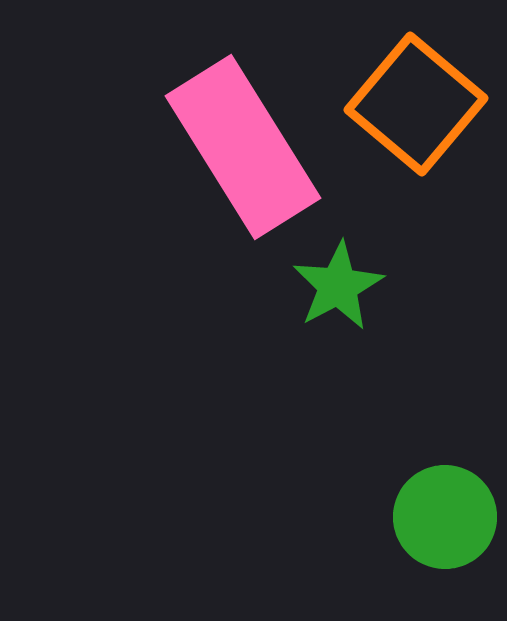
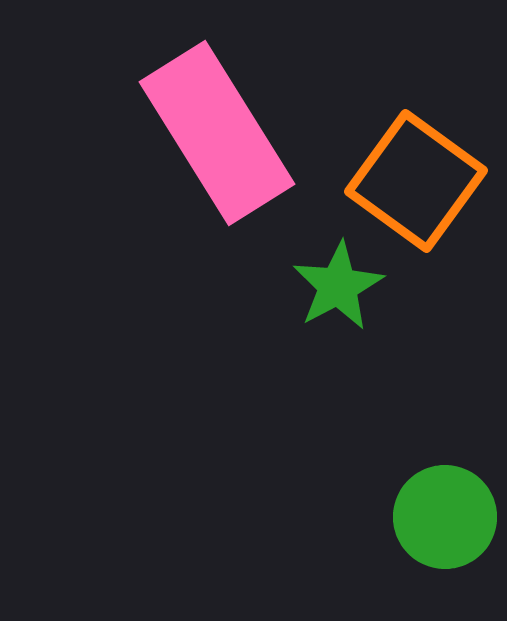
orange square: moved 77 px down; rotated 4 degrees counterclockwise
pink rectangle: moved 26 px left, 14 px up
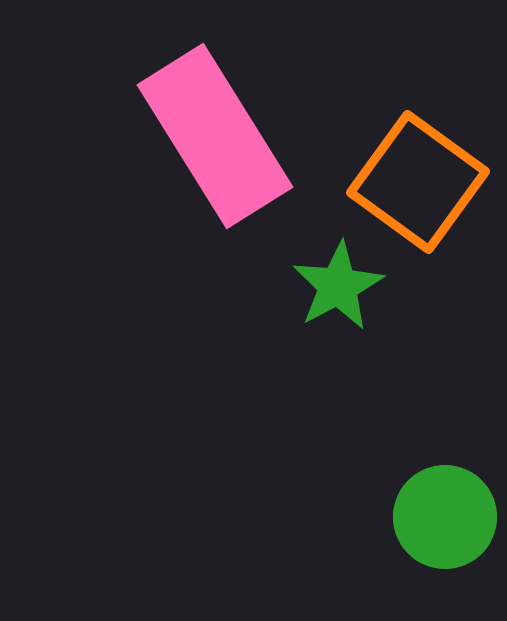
pink rectangle: moved 2 px left, 3 px down
orange square: moved 2 px right, 1 px down
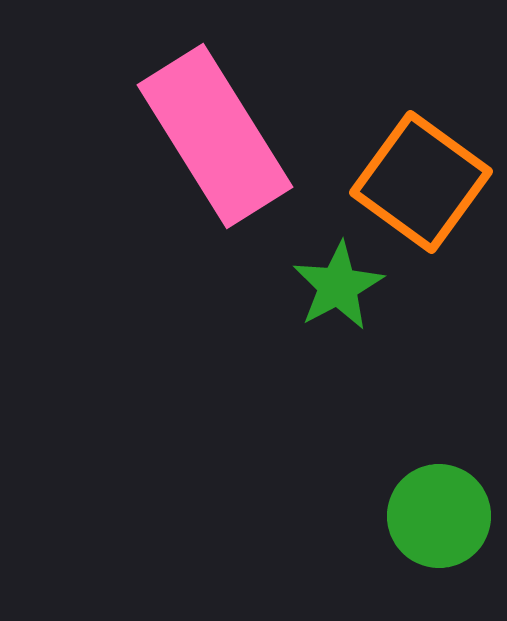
orange square: moved 3 px right
green circle: moved 6 px left, 1 px up
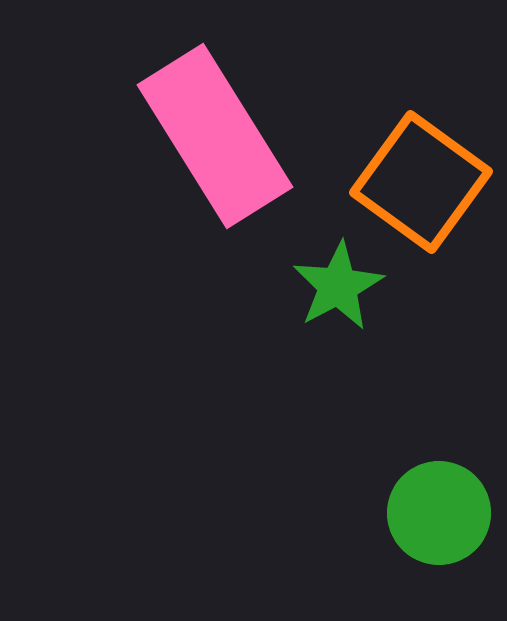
green circle: moved 3 px up
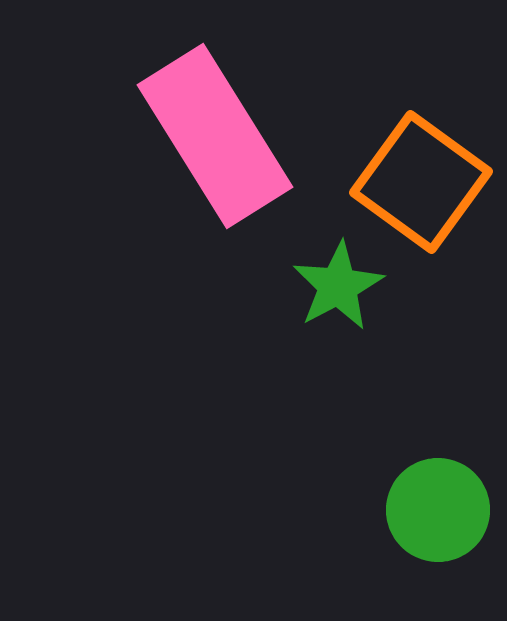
green circle: moved 1 px left, 3 px up
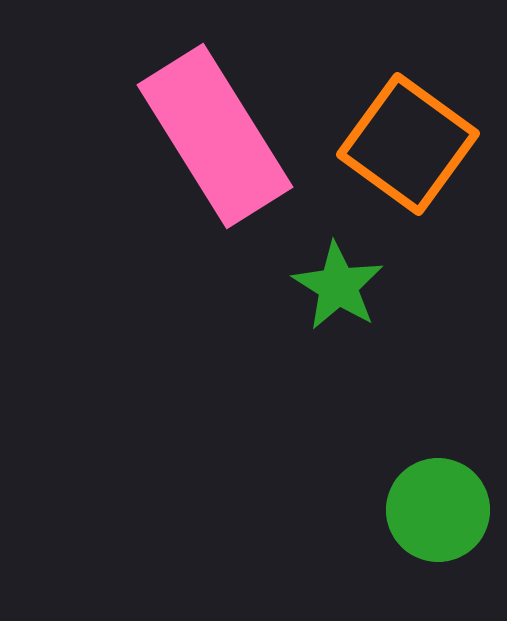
orange square: moved 13 px left, 38 px up
green star: rotated 12 degrees counterclockwise
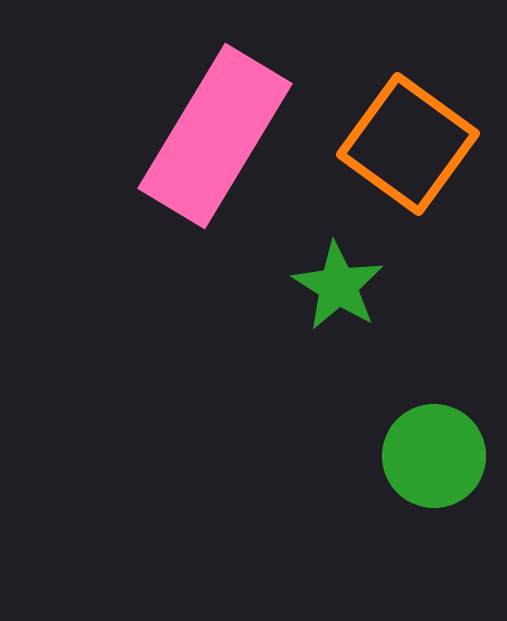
pink rectangle: rotated 63 degrees clockwise
green circle: moved 4 px left, 54 px up
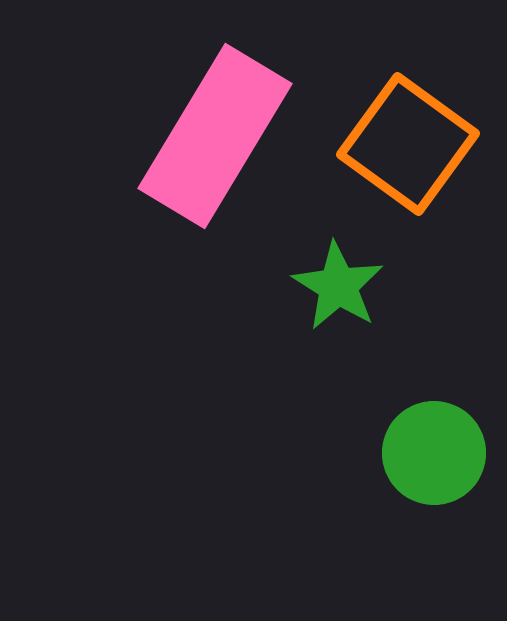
green circle: moved 3 px up
